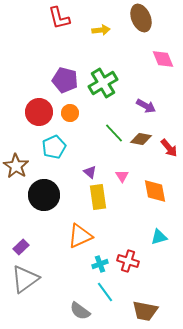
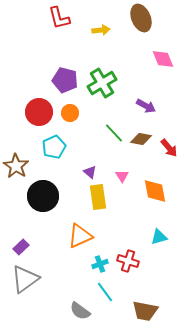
green cross: moved 1 px left
black circle: moved 1 px left, 1 px down
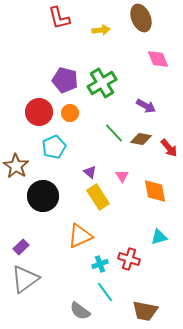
pink diamond: moved 5 px left
yellow rectangle: rotated 25 degrees counterclockwise
red cross: moved 1 px right, 2 px up
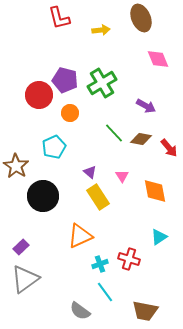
red circle: moved 17 px up
cyan triangle: rotated 18 degrees counterclockwise
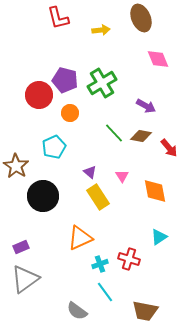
red L-shape: moved 1 px left
brown diamond: moved 3 px up
orange triangle: moved 2 px down
purple rectangle: rotated 21 degrees clockwise
gray semicircle: moved 3 px left
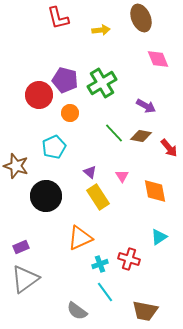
brown star: rotated 15 degrees counterclockwise
black circle: moved 3 px right
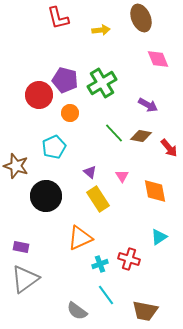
purple arrow: moved 2 px right, 1 px up
yellow rectangle: moved 2 px down
purple rectangle: rotated 35 degrees clockwise
cyan line: moved 1 px right, 3 px down
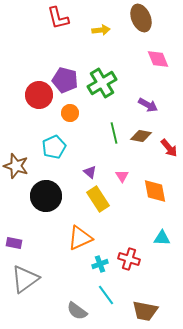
green line: rotated 30 degrees clockwise
cyan triangle: moved 3 px right, 1 px down; rotated 36 degrees clockwise
purple rectangle: moved 7 px left, 4 px up
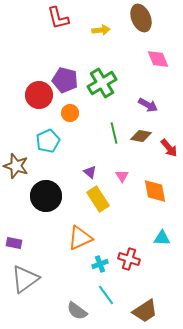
cyan pentagon: moved 6 px left, 6 px up
brown trapezoid: rotated 44 degrees counterclockwise
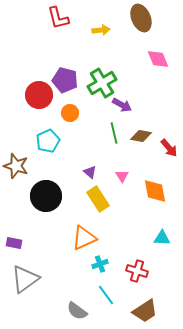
purple arrow: moved 26 px left
orange triangle: moved 4 px right
red cross: moved 8 px right, 12 px down
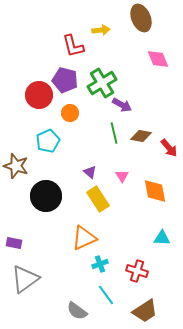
red L-shape: moved 15 px right, 28 px down
